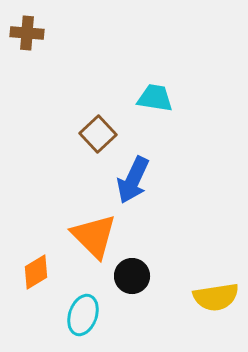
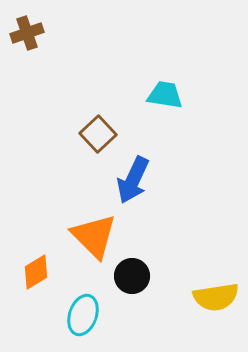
brown cross: rotated 24 degrees counterclockwise
cyan trapezoid: moved 10 px right, 3 px up
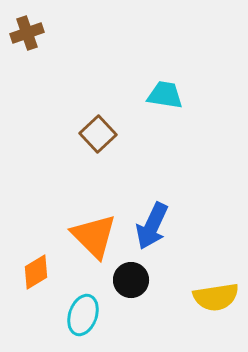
blue arrow: moved 19 px right, 46 px down
black circle: moved 1 px left, 4 px down
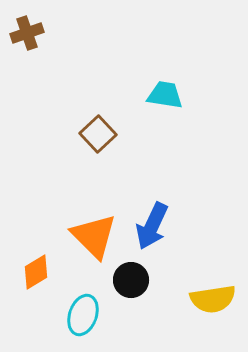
yellow semicircle: moved 3 px left, 2 px down
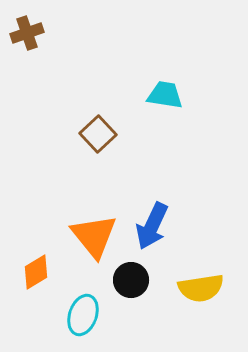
orange triangle: rotated 6 degrees clockwise
yellow semicircle: moved 12 px left, 11 px up
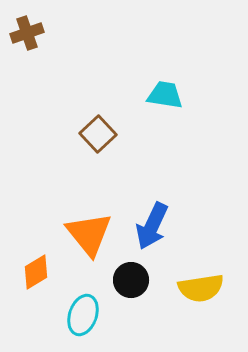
orange triangle: moved 5 px left, 2 px up
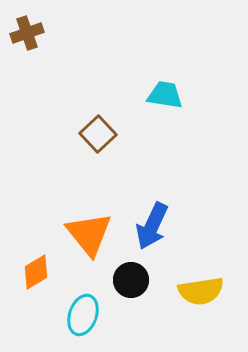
yellow semicircle: moved 3 px down
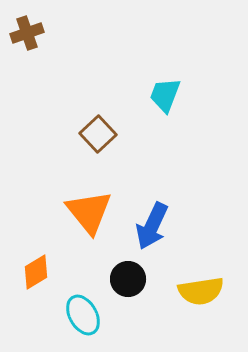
cyan trapezoid: rotated 78 degrees counterclockwise
orange triangle: moved 22 px up
black circle: moved 3 px left, 1 px up
cyan ellipse: rotated 48 degrees counterclockwise
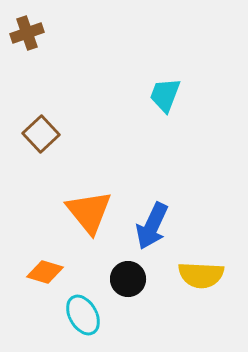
brown square: moved 57 px left
orange diamond: moved 9 px right; rotated 48 degrees clockwise
yellow semicircle: moved 16 px up; rotated 12 degrees clockwise
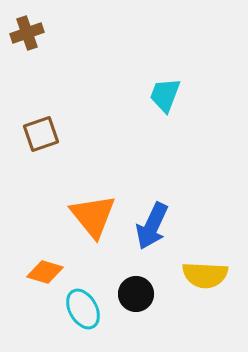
brown square: rotated 24 degrees clockwise
orange triangle: moved 4 px right, 4 px down
yellow semicircle: moved 4 px right
black circle: moved 8 px right, 15 px down
cyan ellipse: moved 6 px up
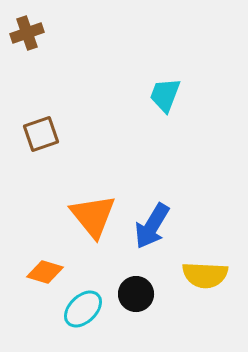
blue arrow: rotated 6 degrees clockwise
cyan ellipse: rotated 75 degrees clockwise
